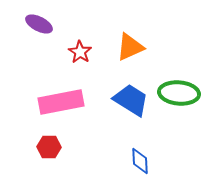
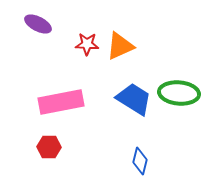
purple ellipse: moved 1 px left
orange triangle: moved 10 px left, 1 px up
red star: moved 7 px right, 8 px up; rotated 30 degrees counterclockwise
blue trapezoid: moved 3 px right, 1 px up
blue diamond: rotated 16 degrees clockwise
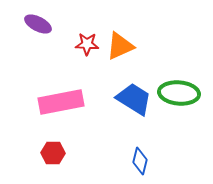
red hexagon: moved 4 px right, 6 px down
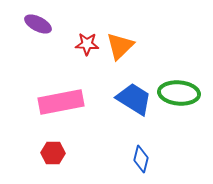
orange triangle: rotated 20 degrees counterclockwise
blue diamond: moved 1 px right, 2 px up
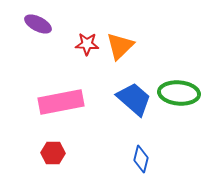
blue trapezoid: rotated 9 degrees clockwise
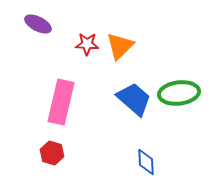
green ellipse: rotated 12 degrees counterclockwise
pink rectangle: rotated 66 degrees counterclockwise
red hexagon: moved 1 px left; rotated 15 degrees clockwise
blue diamond: moved 5 px right, 3 px down; rotated 16 degrees counterclockwise
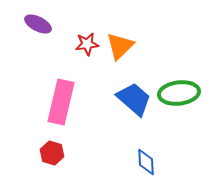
red star: rotated 10 degrees counterclockwise
